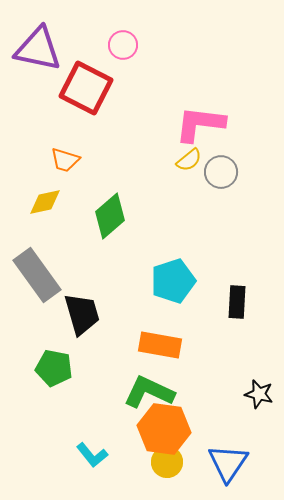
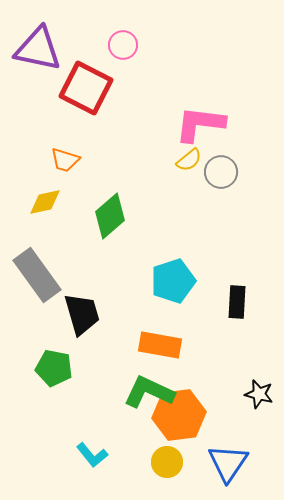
orange hexagon: moved 15 px right, 14 px up; rotated 15 degrees counterclockwise
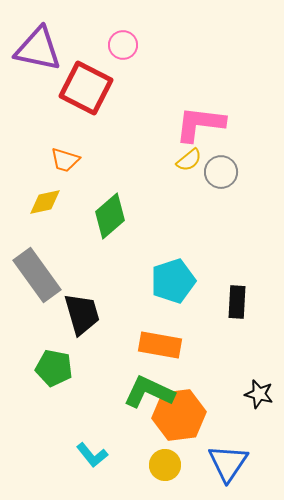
yellow circle: moved 2 px left, 3 px down
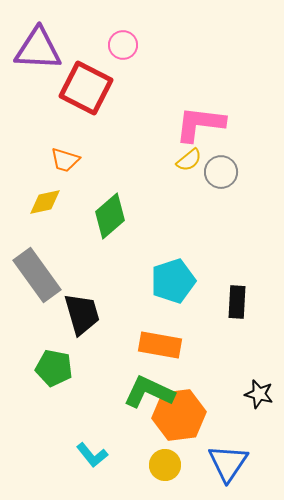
purple triangle: rotated 9 degrees counterclockwise
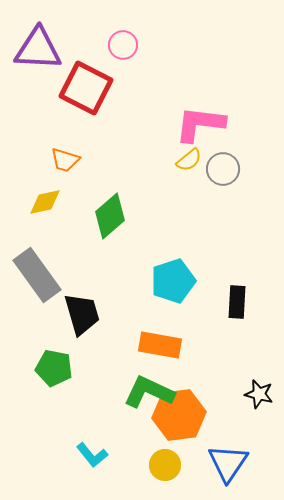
gray circle: moved 2 px right, 3 px up
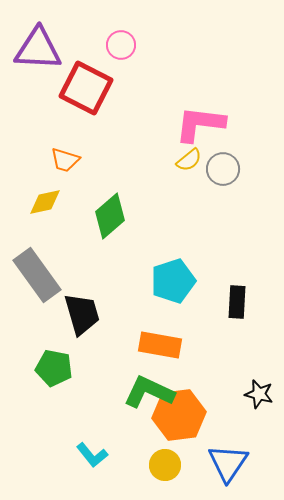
pink circle: moved 2 px left
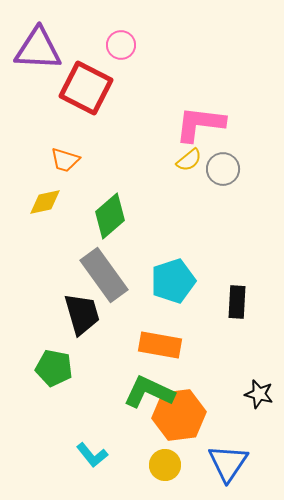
gray rectangle: moved 67 px right
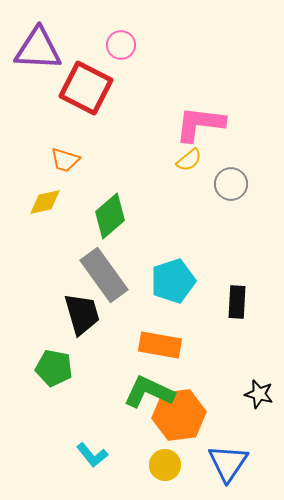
gray circle: moved 8 px right, 15 px down
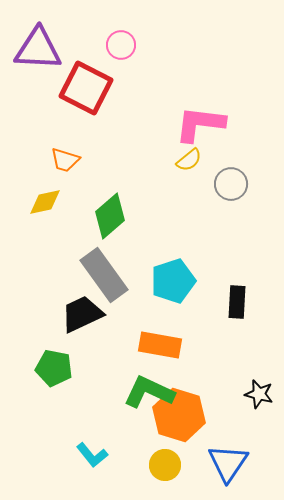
black trapezoid: rotated 99 degrees counterclockwise
orange hexagon: rotated 24 degrees clockwise
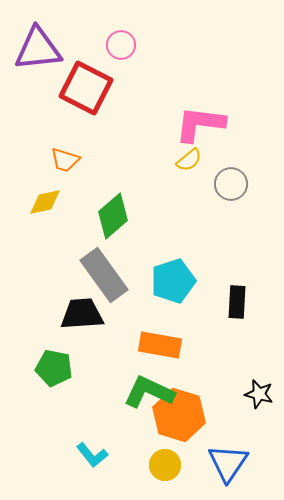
purple triangle: rotated 9 degrees counterclockwise
green diamond: moved 3 px right
black trapezoid: rotated 21 degrees clockwise
